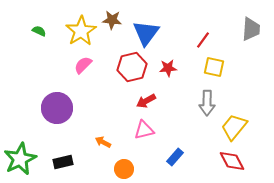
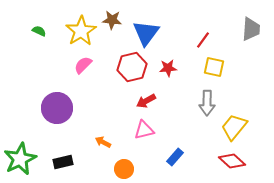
red diamond: rotated 20 degrees counterclockwise
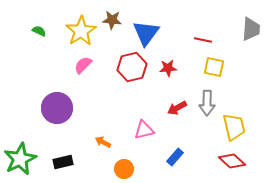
red line: rotated 66 degrees clockwise
red arrow: moved 31 px right, 7 px down
yellow trapezoid: rotated 128 degrees clockwise
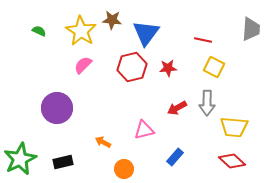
yellow star: rotated 8 degrees counterclockwise
yellow square: rotated 15 degrees clockwise
yellow trapezoid: rotated 108 degrees clockwise
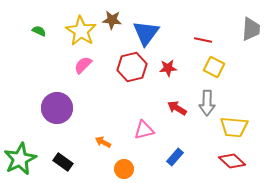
red arrow: rotated 60 degrees clockwise
black rectangle: rotated 48 degrees clockwise
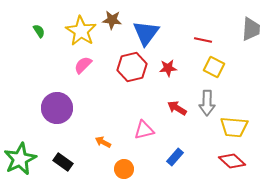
green semicircle: rotated 32 degrees clockwise
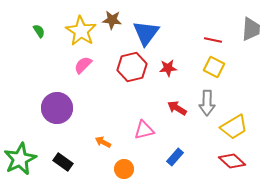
red line: moved 10 px right
yellow trapezoid: rotated 36 degrees counterclockwise
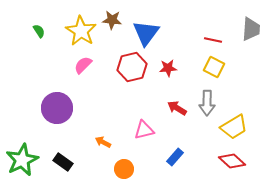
green star: moved 2 px right, 1 px down
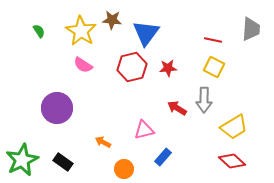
pink semicircle: rotated 102 degrees counterclockwise
gray arrow: moved 3 px left, 3 px up
blue rectangle: moved 12 px left
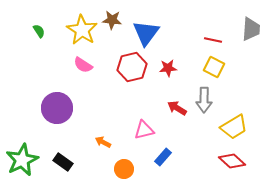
yellow star: moved 1 px right, 1 px up
